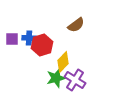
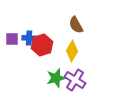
brown semicircle: rotated 96 degrees clockwise
yellow diamond: moved 9 px right, 11 px up; rotated 15 degrees counterclockwise
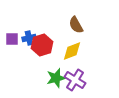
blue cross: rotated 16 degrees counterclockwise
yellow diamond: rotated 40 degrees clockwise
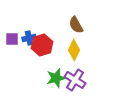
yellow diamond: moved 2 px right, 1 px up; rotated 45 degrees counterclockwise
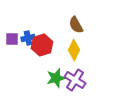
blue cross: moved 1 px left
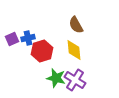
purple square: rotated 24 degrees counterclockwise
red hexagon: moved 6 px down
yellow diamond: rotated 30 degrees counterclockwise
green star: rotated 30 degrees clockwise
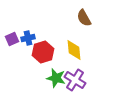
brown semicircle: moved 8 px right, 7 px up
red hexagon: moved 1 px right, 1 px down
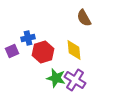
purple square: moved 12 px down
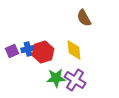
blue cross: moved 11 px down
green star: rotated 18 degrees counterclockwise
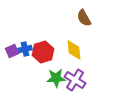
blue cross: moved 3 px left
